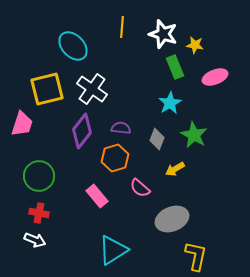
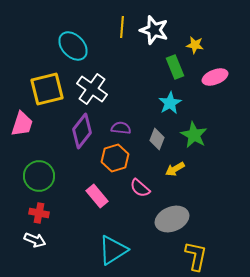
white star: moved 9 px left, 4 px up
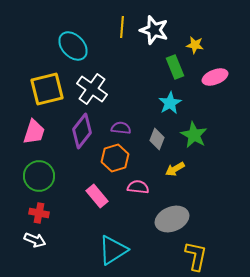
pink trapezoid: moved 12 px right, 8 px down
pink semicircle: moved 2 px left, 1 px up; rotated 145 degrees clockwise
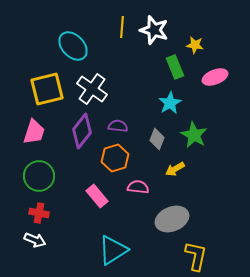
purple semicircle: moved 3 px left, 2 px up
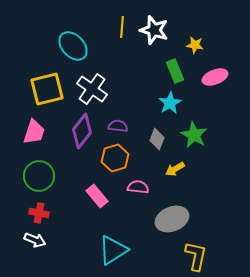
green rectangle: moved 4 px down
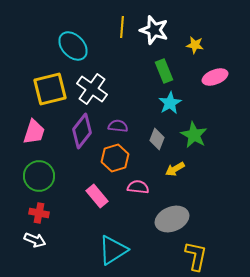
green rectangle: moved 11 px left
yellow square: moved 3 px right
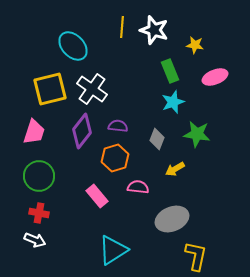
green rectangle: moved 6 px right
cyan star: moved 3 px right, 1 px up; rotated 10 degrees clockwise
green star: moved 3 px right, 1 px up; rotated 20 degrees counterclockwise
